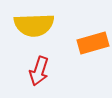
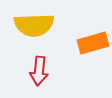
red arrow: rotated 12 degrees counterclockwise
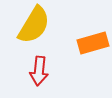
yellow semicircle: rotated 57 degrees counterclockwise
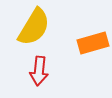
yellow semicircle: moved 2 px down
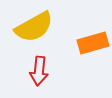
yellow semicircle: rotated 30 degrees clockwise
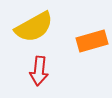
orange rectangle: moved 1 px left, 2 px up
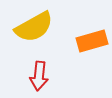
red arrow: moved 5 px down
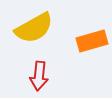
yellow semicircle: moved 1 px down
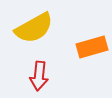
orange rectangle: moved 6 px down
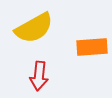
orange rectangle: rotated 12 degrees clockwise
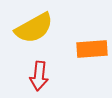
orange rectangle: moved 2 px down
